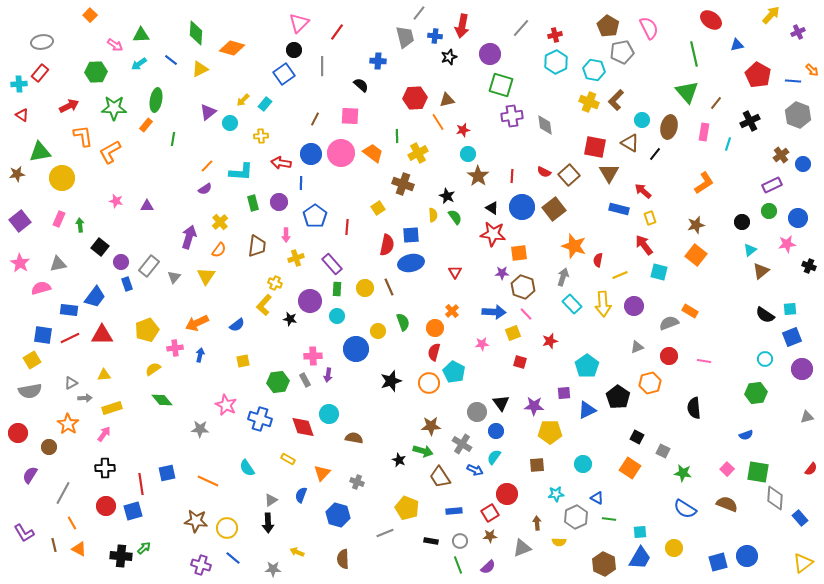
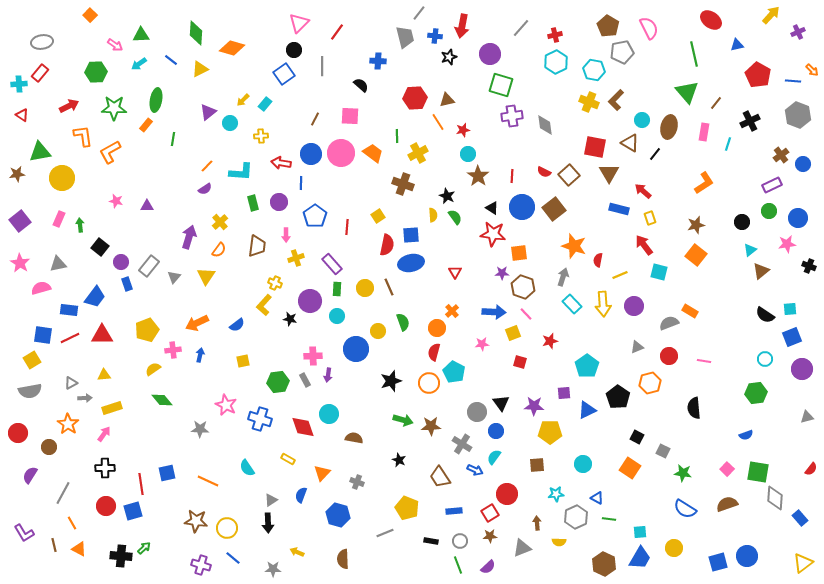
yellow square at (378, 208): moved 8 px down
orange circle at (435, 328): moved 2 px right
pink cross at (175, 348): moved 2 px left, 2 px down
green arrow at (423, 451): moved 20 px left, 31 px up
brown semicircle at (727, 504): rotated 40 degrees counterclockwise
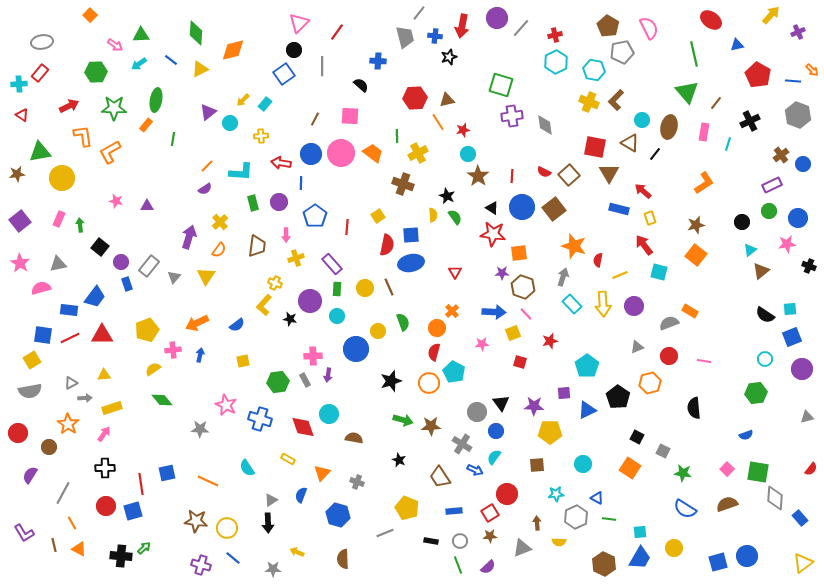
orange diamond at (232, 48): moved 1 px right, 2 px down; rotated 30 degrees counterclockwise
purple circle at (490, 54): moved 7 px right, 36 px up
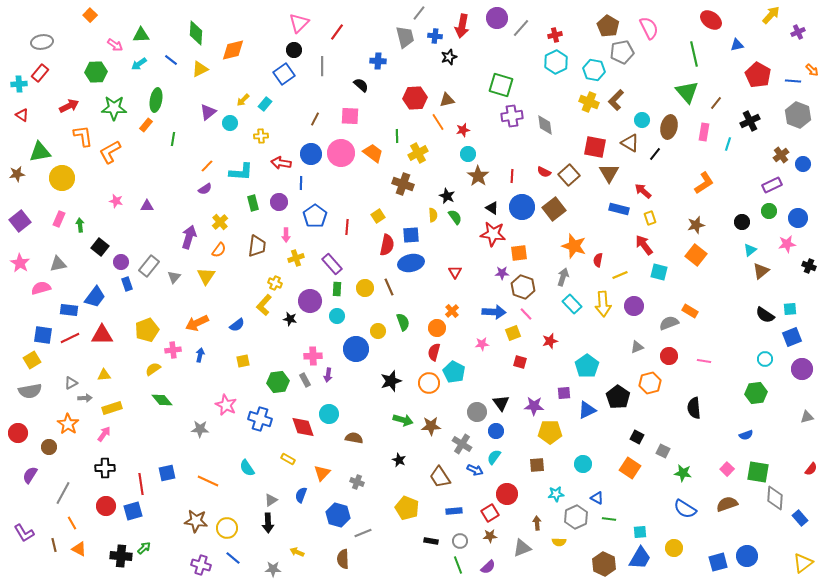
gray line at (385, 533): moved 22 px left
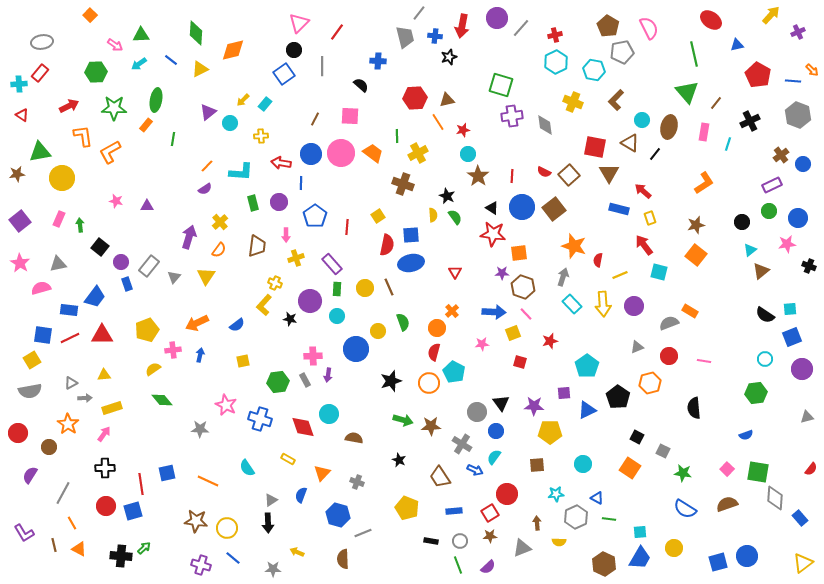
yellow cross at (589, 102): moved 16 px left
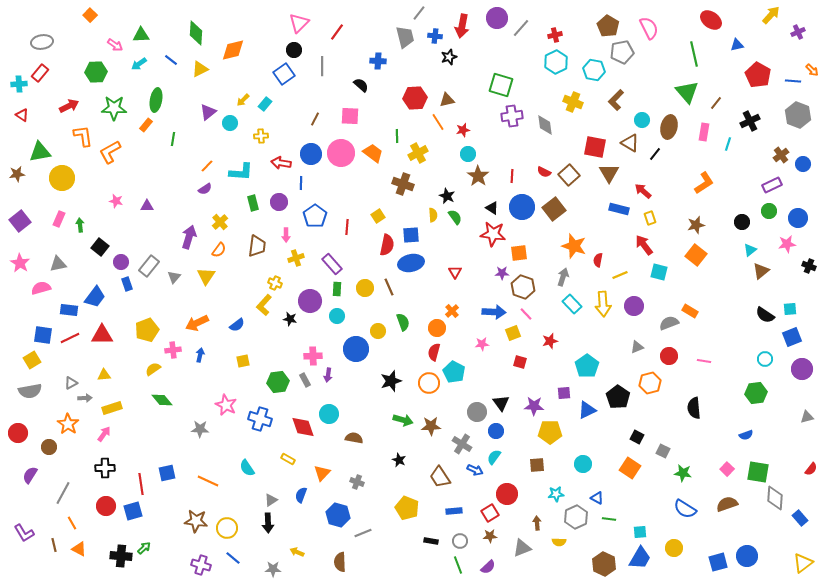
brown semicircle at (343, 559): moved 3 px left, 3 px down
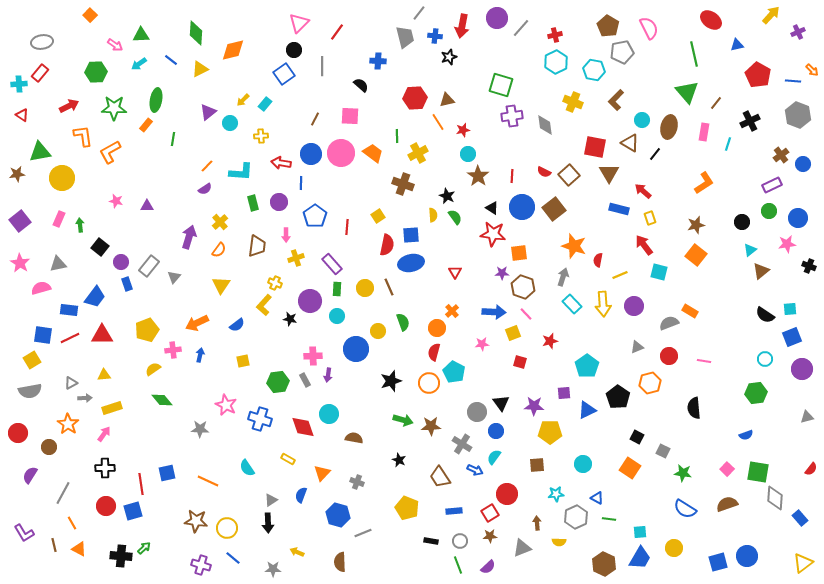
yellow triangle at (206, 276): moved 15 px right, 9 px down
